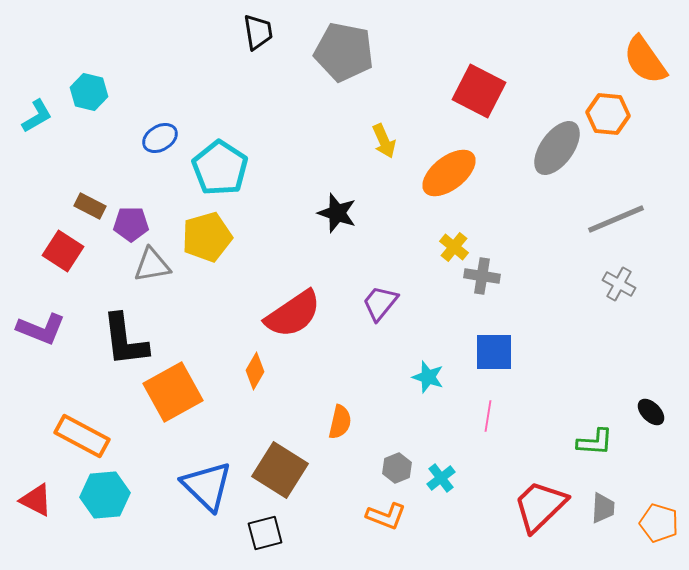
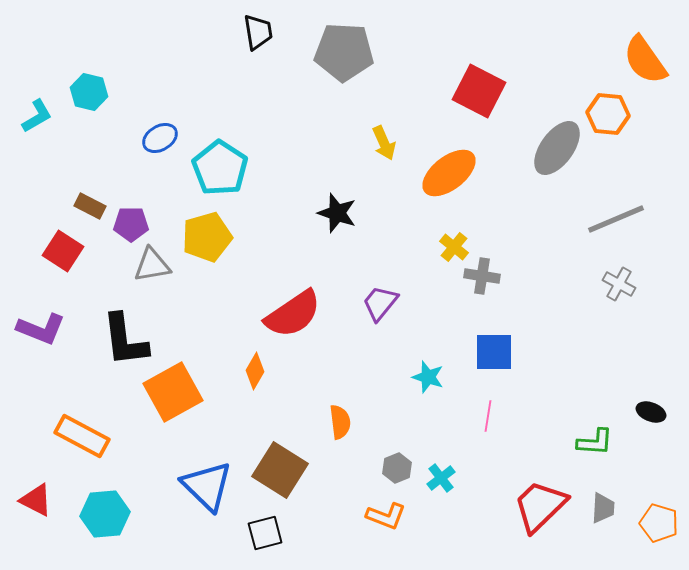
gray pentagon at (344, 52): rotated 8 degrees counterclockwise
yellow arrow at (384, 141): moved 2 px down
black ellipse at (651, 412): rotated 24 degrees counterclockwise
orange semicircle at (340, 422): rotated 20 degrees counterclockwise
cyan hexagon at (105, 495): moved 19 px down
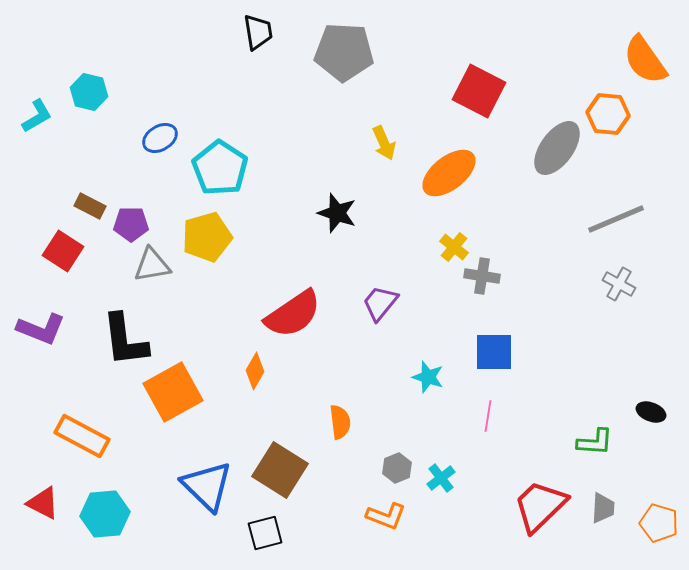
red triangle at (36, 500): moved 7 px right, 3 px down
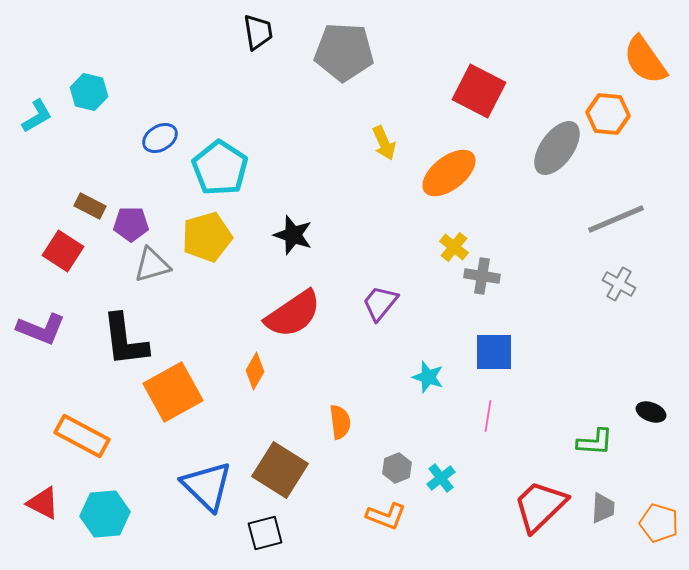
black star at (337, 213): moved 44 px left, 22 px down
gray triangle at (152, 265): rotated 6 degrees counterclockwise
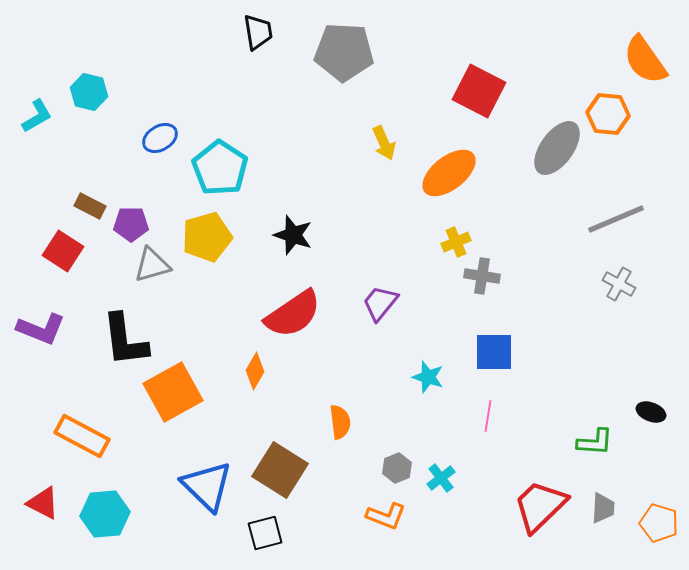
yellow cross at (454, 247): moved 2 px right, 5 px up; rotated 28 degrees clockwise
